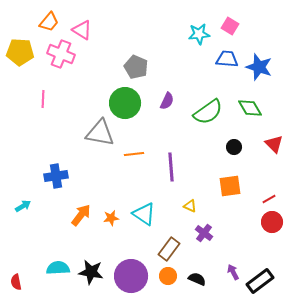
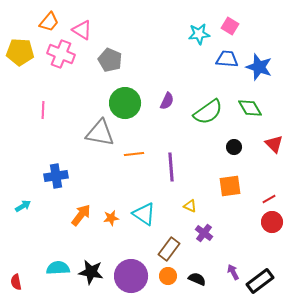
gray pentagon: moved 26 px left, 7 px up
pink line: moved 11 px down
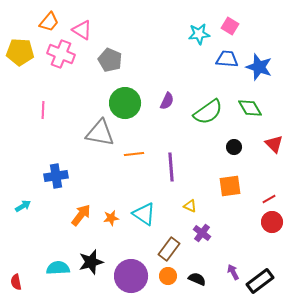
purple cross: moved 2 px left
black star: moved 10 px up; rotated 25 degrees counterclockwise
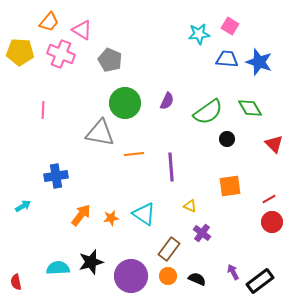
blue star: moved 5 px up
black circle: moved 7 px left, 8 px up
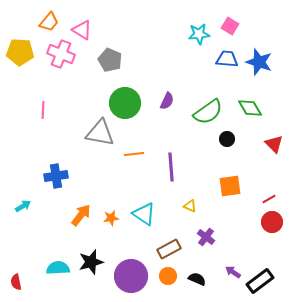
purple cross: moved 4 px right, 4 px down
brown rectangle: rotated 25 degrees clockwise
purple arrow: rotated 28 degrees counterclockwise
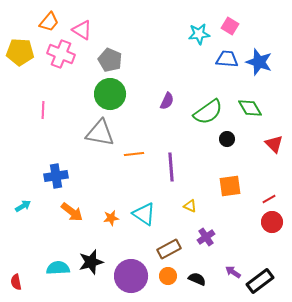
green circle: moved 15 px left, 9 px up
orange arrow: moved 9 px left, 3 px up; rotated 90 degrees clockwise
purple cross: rotated 18 degrees clockwise
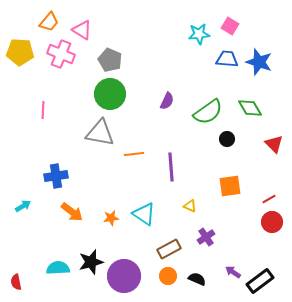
purple circle: moved 7 px left
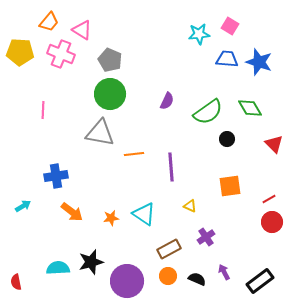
purple arrow: moved 9 px left; rotated 28 degrees clockwise
purple circle: moved 3 px right, 5 px down
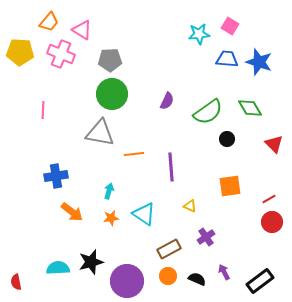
gray pentagon: rotated 25 degrees counterclockwise
green circle: moved 2 px right
cyan arrow: moved 86 px right, 15 px up; rotated 42 degrees counterclockwise
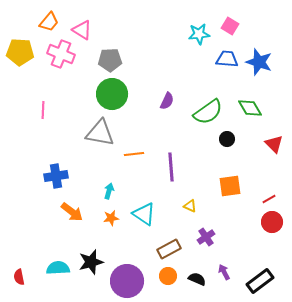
red semicircle: moved 3 px right, 5 px up
